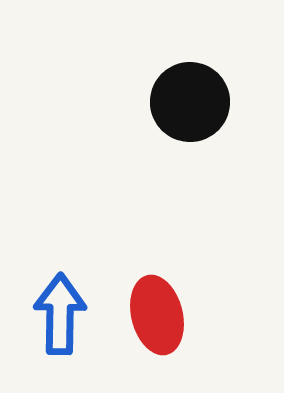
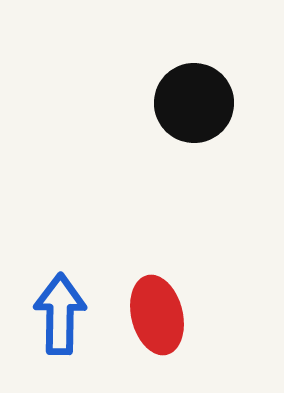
black circle: moved 4 px right, 1 px down
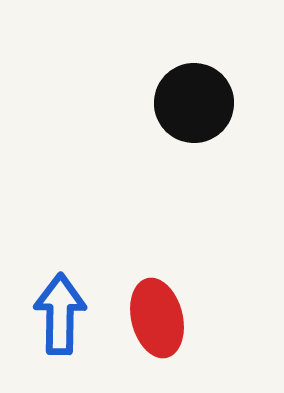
red ellipse: moved 3 px down
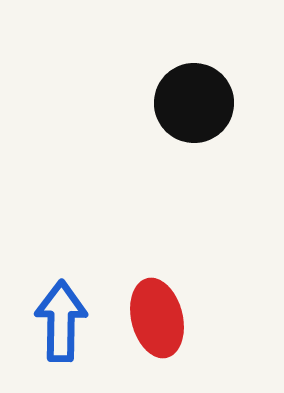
blue arrow: moved 1 px right, 7 px down
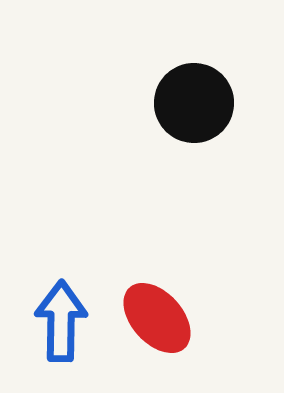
red ellipse: rotated 28 degrees counterclockwise
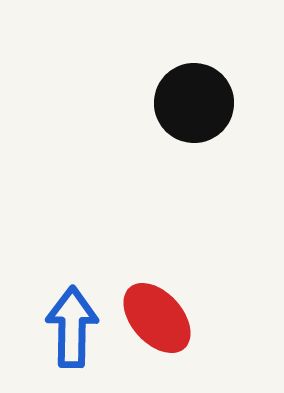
blue arrow: moved 11 px right, 6 px down
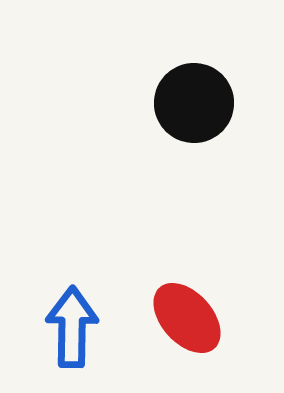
red ellipse: moved 30 px right
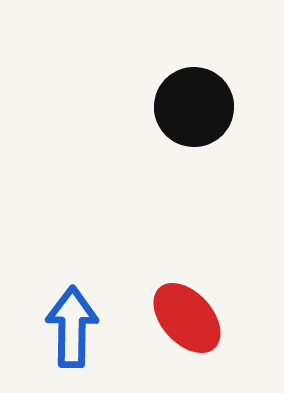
black circle: moved 4 px down
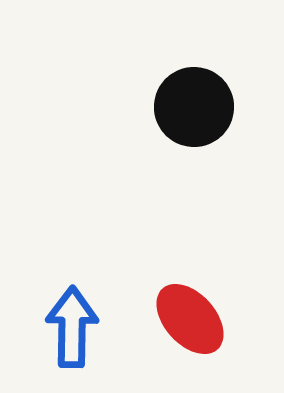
red ellipse: moved 3 px right, 1 px down
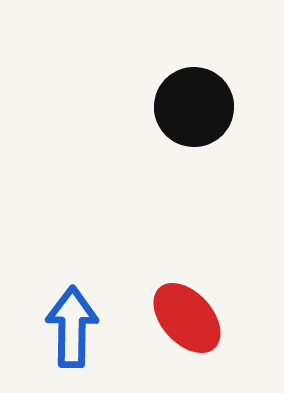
red ellipse: moved 3 px left, 1 px up
